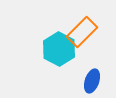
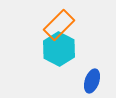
orange rectangle: moved 23 px left, 7 px up
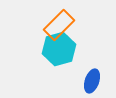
cyan hexagon: rotated 16 degrees clockwise
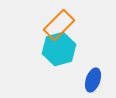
blue ellipse: moved 1 px right, 1 px up
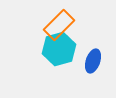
blue ellipse: moved 19 px up
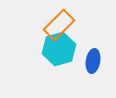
blue ellipse: rotated 10 degrees counterclockwise
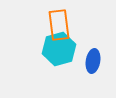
orange rectangle: rotated 52 degrees counterclockwise
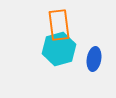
blue ellipse: moved 1 px right, 2 px up
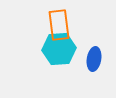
cyan hexagon: rotated 12 degrees clockwise
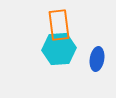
blue ellipse: moved 3 px right
